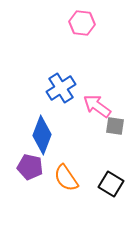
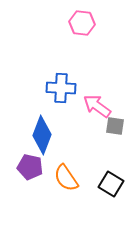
blue cross: rotated 36 degrees clockwise
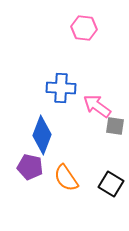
pink hexagon: moved 2 px right, 5 px down
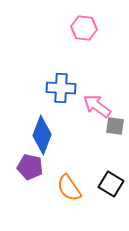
orange semicircle: moved 3 px right, 10 px down
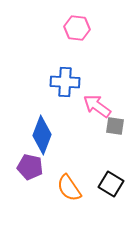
pink hexagon: moved 7 px left
blue cross: moved 4 px right, 6 px up
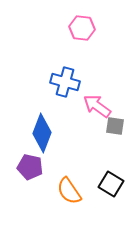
pink hexagon: moved 5 px right
blue cross: rotated 12 degrees clockwise
blue diamond: moved 2 px up
orange semicircle: moved 3 px down
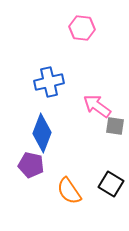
blue cross: moved 16 px left; rotated 28 degrees counterclockwise
purple pentagon: moved 1 px right, 2 px up
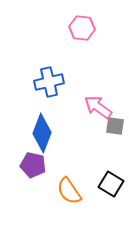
pink arrow: moved 1 px right, 1 px down
purple pentagon: moved 2 px right
